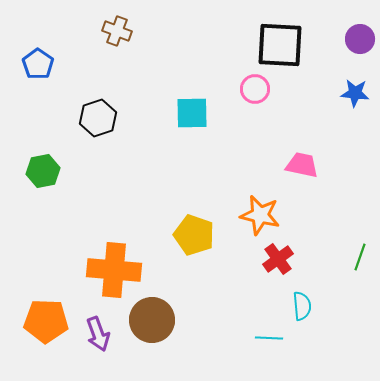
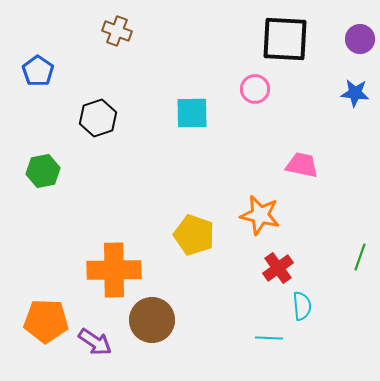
black square: moved 5 px right, 6 px up
blue pentagon: moved 7 px down
red cross: moved 9 px down
orange cross: rotated 6 degrees counterclockwise
purple arrow: moved 3 px left, 8 px down; rotated 36 degrees counterclockwise
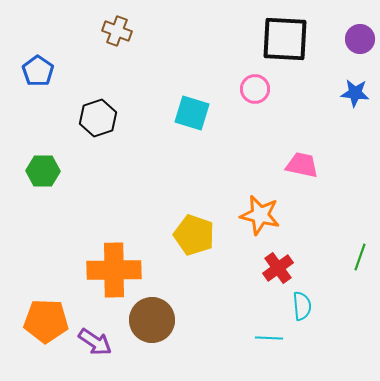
cyan square: rotated 18 degrees clockwise
green hexagon: rotated 12 degrees clockwise
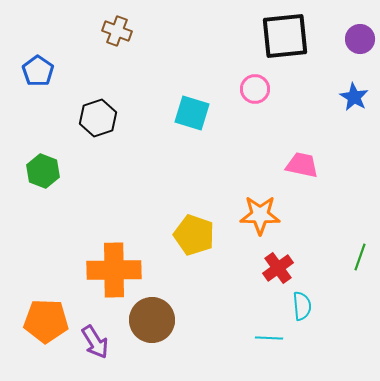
black square: moved 3 px up; rotated 9 degrees counterclockwise
blue star: moved 1 px left, 4 px down; rotated 24 degrees clockwise
green hexagon: rotated 20 degrees clockwise
orange star: rotated 12 degrees counterclockwise
purple arrow: rotated 24 degrees clockwise
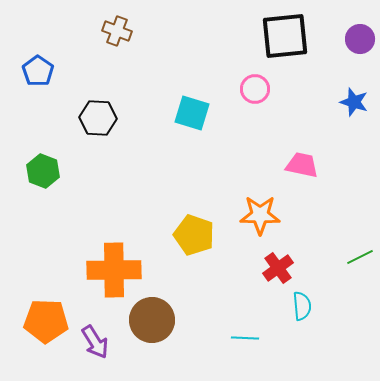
blue star: moved 5 px down; rotated 12 degrees counterclockwise
black hexagon: rotated 21 degrees clockwise
green line: rotated 44 degrees clockwise
cyan line: moved 24 px left
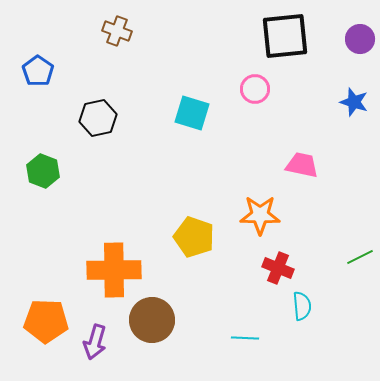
black hexagon: rotated 15 degrees counterclockwise
yellow pentagon: moved 2 px down
red cross: rotated 32 degrees counterclockwise
purple arrow: rotated 48 degrees clockwise
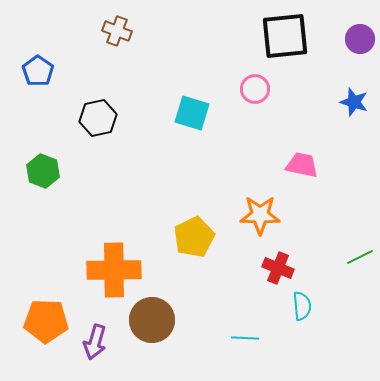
yellow pentagon: rotated 27 degrees clockwise
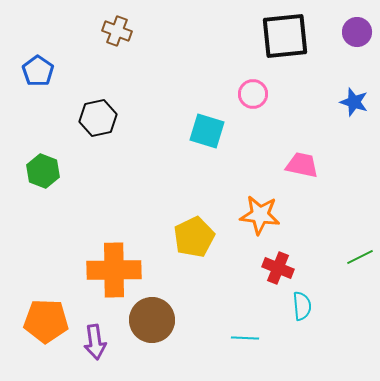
purple circle: moved 3 px left, 7 px up
pink circle: moved 2 px left, 5 px down
cyan square: moved 15 px right, 18 px down
orange star: rotated 6 degrees clockwise
purple arrow: rotated 24 degrees counterclockwise
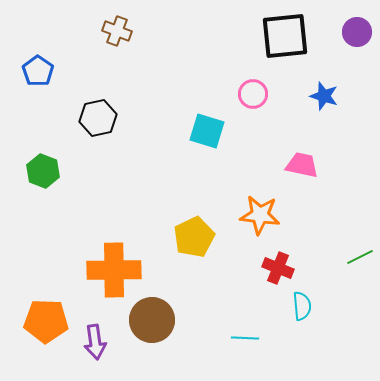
blue star: moved 30 px left, 6 px up
